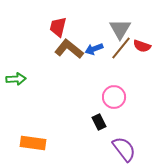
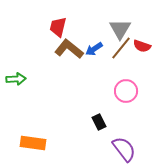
blue arrow: rotated 12 degrees counterclockwise
pink circle: moved 12 px right, 6 px up
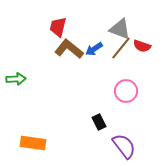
gray triangle: rotated 40 degrees counterclockwise
purple semicircle: moved 3 px up
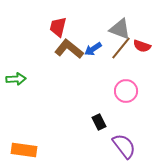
blue arrow: moved 1 px left
orange rectangle: moved 9 px left, 7 px down
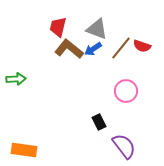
gray triangle: moved 23 px left
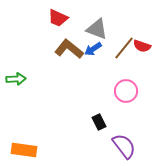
red trapezoid: moved 9 px up; rotated 80 degrees counterclockwise
brown line: moved 3 px right
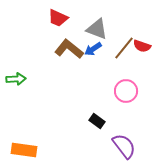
black rectangle: moved 2 px left, 1 px up; rotated 28 degrees counterclockwise
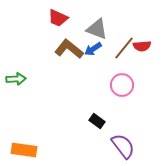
red semicircle: rotated 24 degrees counterclockwise
pink circle: moved 4 px left, 6 px up
purple semicircle: moved 1 px left
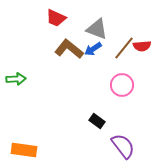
red trapezoid: moved 2 px left
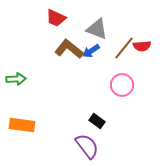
blue arrow: moved 2 px left, 2 px down
purple semicircle: moved 36 px left
orange rectangle: moved 2 px left, 25 px up
